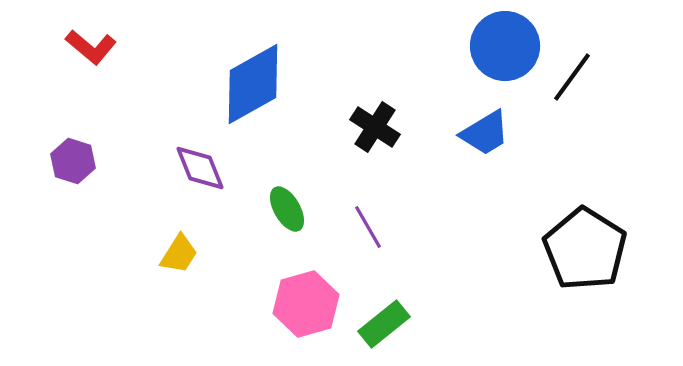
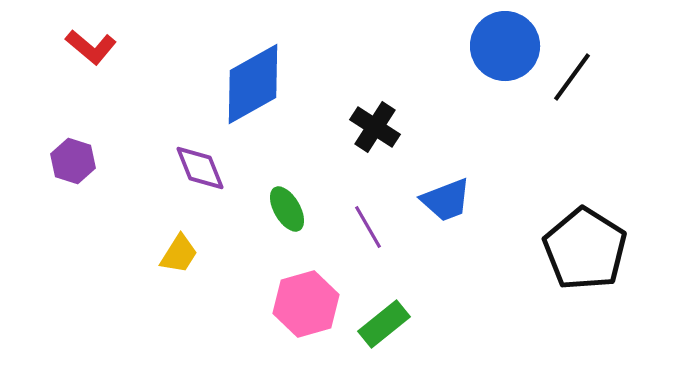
blue trapezoid: moved 39 px left, 67 px down; rotated 10 degrees clockwise
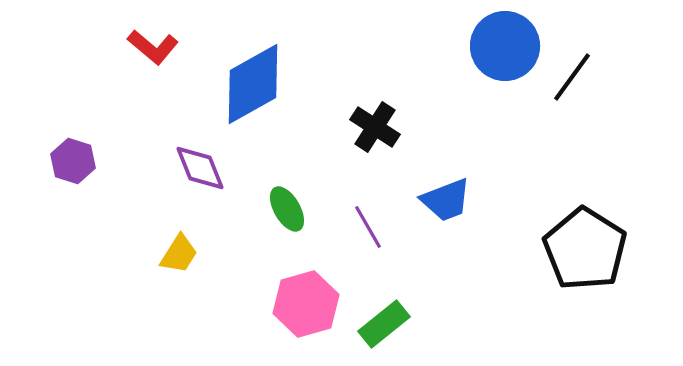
red L-shape: moved 62 px right
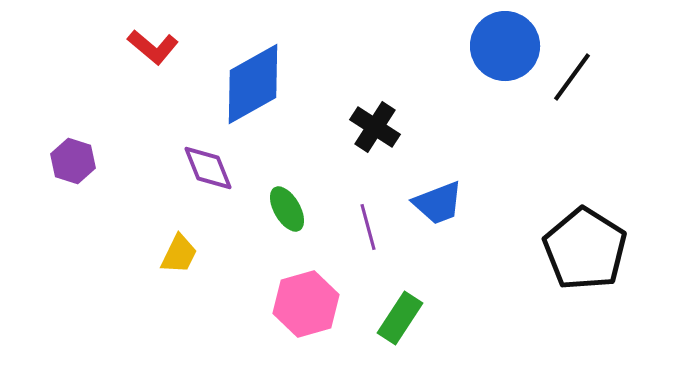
purple diamond: moved 8 px right
blue trapezoid: moved 8 px left, 3 px down
purple line: rotated 15 degrees clockwise
yellow trapezoid: rotated 6 degrees counterclockwise
green rectangle: moved 16 px right, 6 px up; rotated 18 degrees counterclockwise
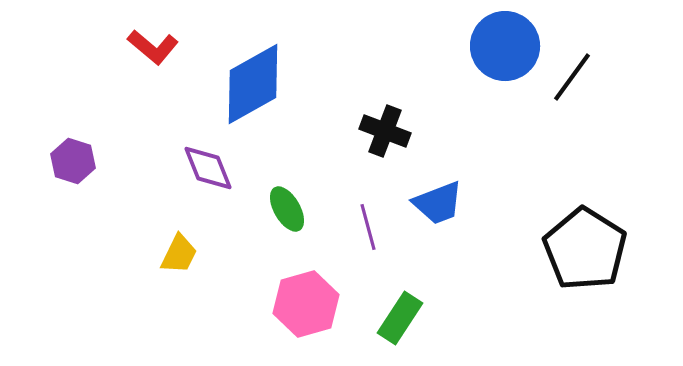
black cross: moved 10 px right, 4 px down; rotated 12 degrees counterclockwise
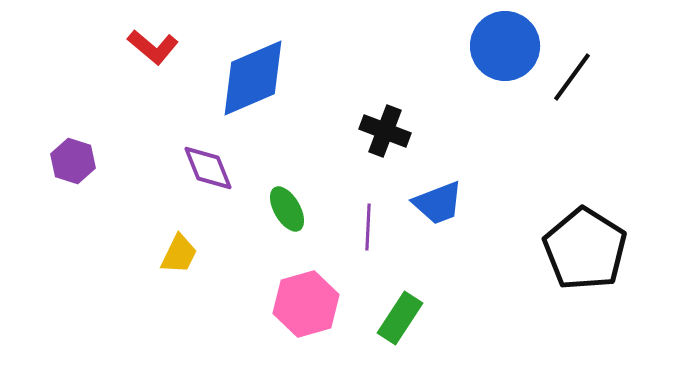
blue diamond: moved 6 px up; rotated 6 degrees clockwise
purple line: rotated 18 degrees clockwise
